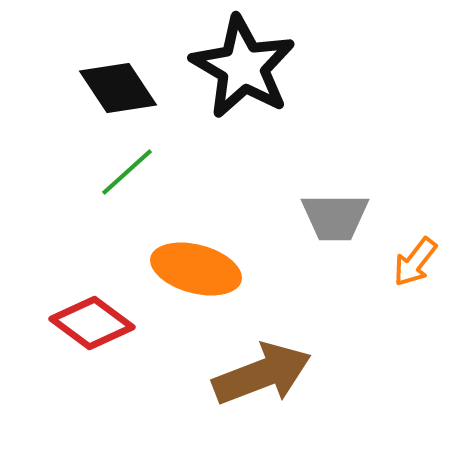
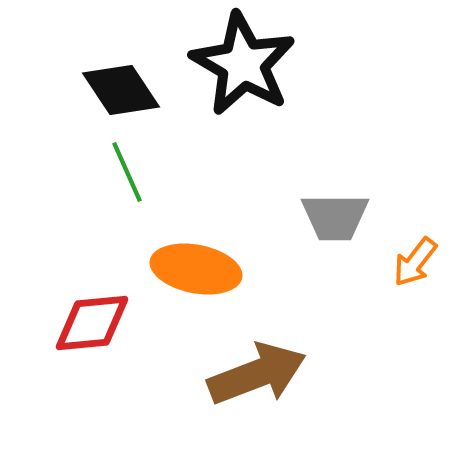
black star: moved 3 px up
black diamond: moved 3 px right, 2 px down
green line: rotated 72 degrees counterclockwise
orange ellipse: rotated 4 degrees counterclockwise
red diamond: rotated 42 degrees counterclockwise
brown arrow: moved 5 px left
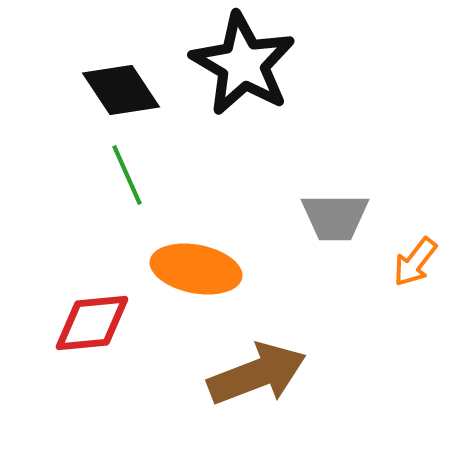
green line: moved 3 px down
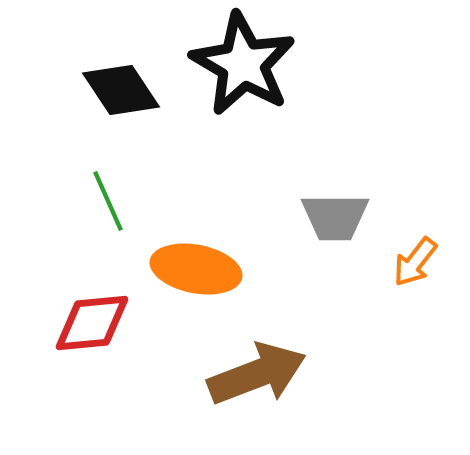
green line: moved 19 px left, 26 px down
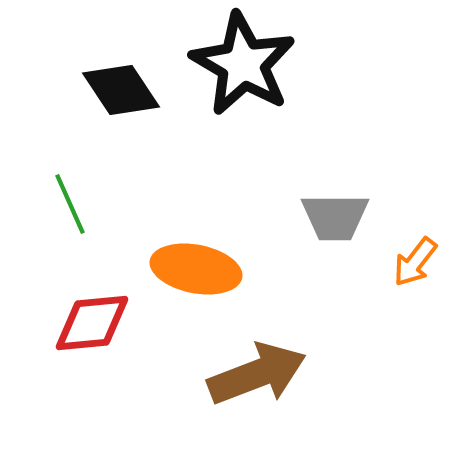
green line: moved 38 px left, 3 px down
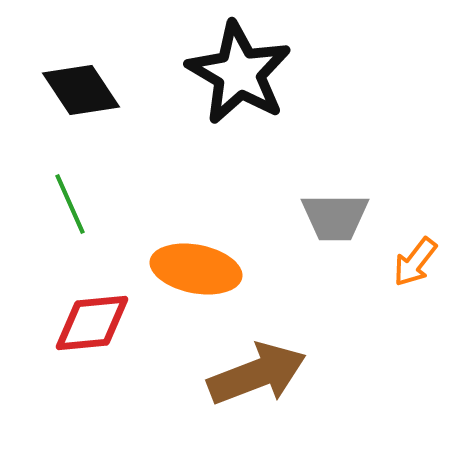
black star: moved 4 px left, 9 px down
black diamond: moved 40 px left
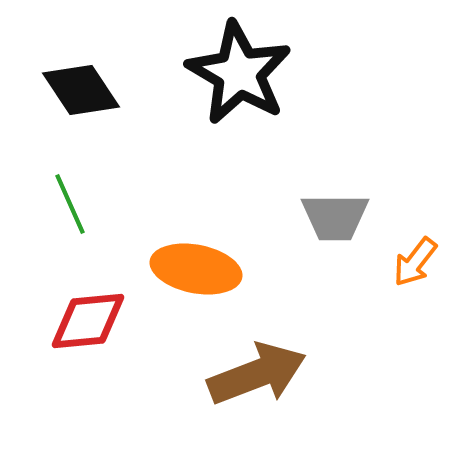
red diamond: moved 4 px left, 2 px up
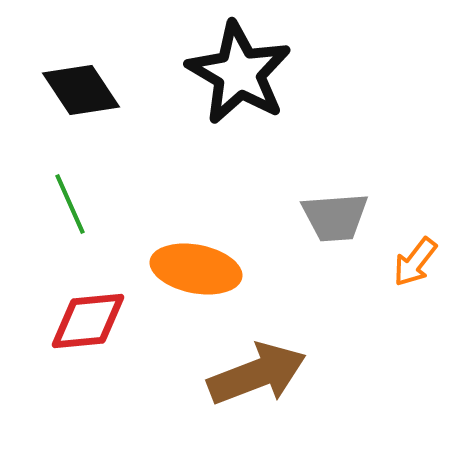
gray trapezoid: rotated 4 degrees counterclockwise
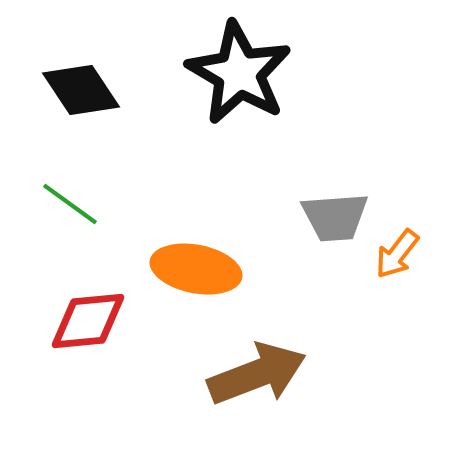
green line: rotated 30 degrees counterclockwise
orange arrow: moved 18 px left, 8 px up
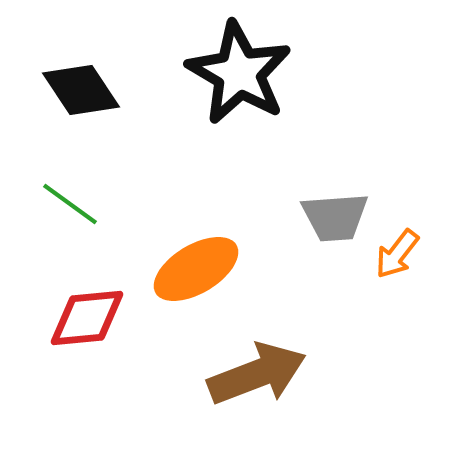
orange ellipse: rotated 42 degrees counterclockwise
red diamond: moved 1 px left, 3 px up
